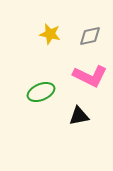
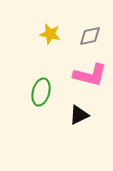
pink L-shape: moved 1 px up; rotated 12 degrees counterclockwise
green ellipse: rotated 52 degrees counterclockwise
black triangle: moved 1 px up; rotated 15 degrees counterclockwise
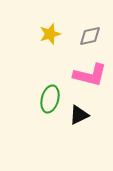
yellow star: rotated 30 degrees counterclockwise
green ellipse: moved 9 px right, 7 px down
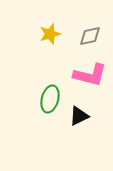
black triangle: moved 1 px down
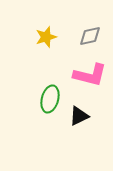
yellow star: moved 4 px left, 3 px down
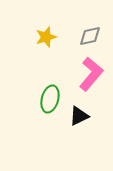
pink L-shape: moved 1 px right, 1 px up; rotated 64 degrees counterclockwise
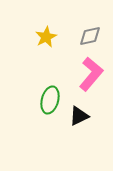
yellow star: rotated 10 degrees counterclockwise
green ellipse: moved 1 px down
